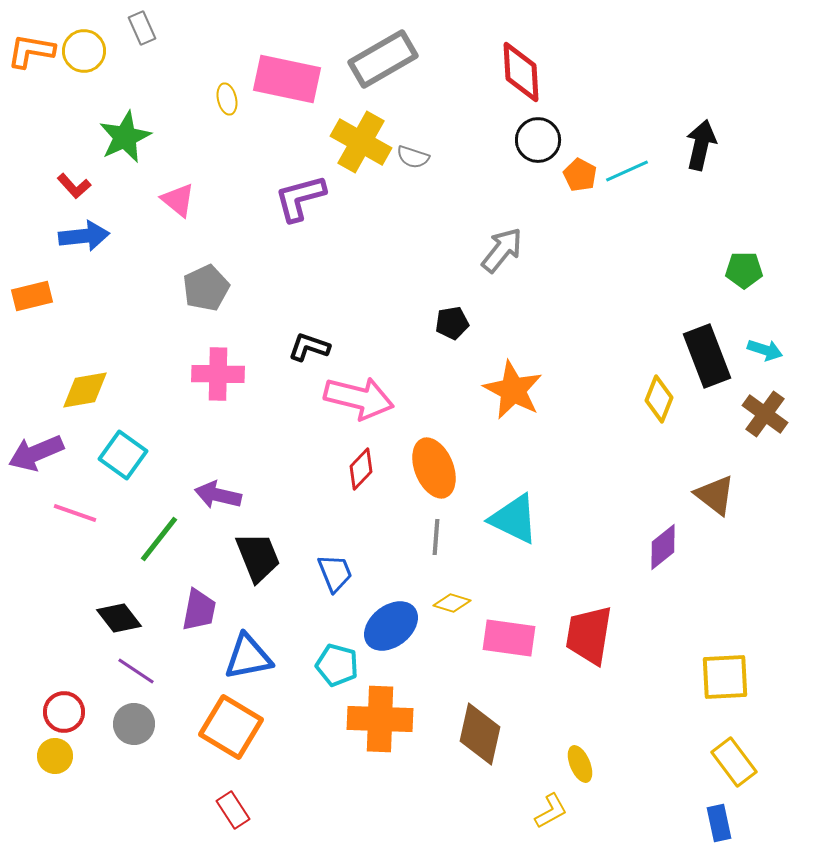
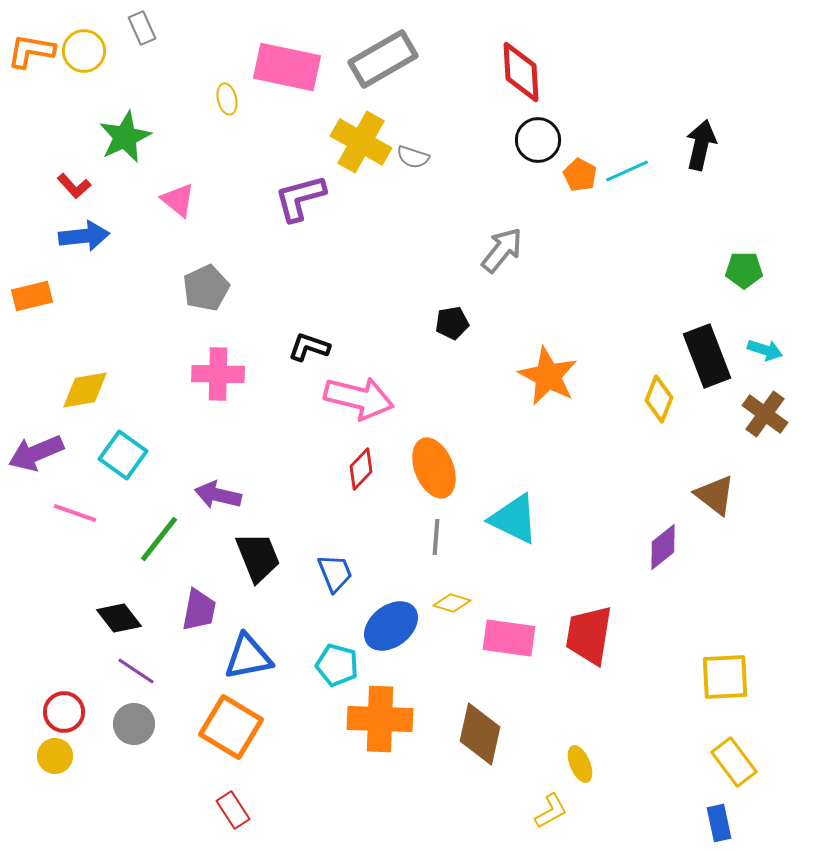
pink rectangle at (287, 79): moved 12 px up
orange star at (513, 390): moved 35 px right, 14 px up
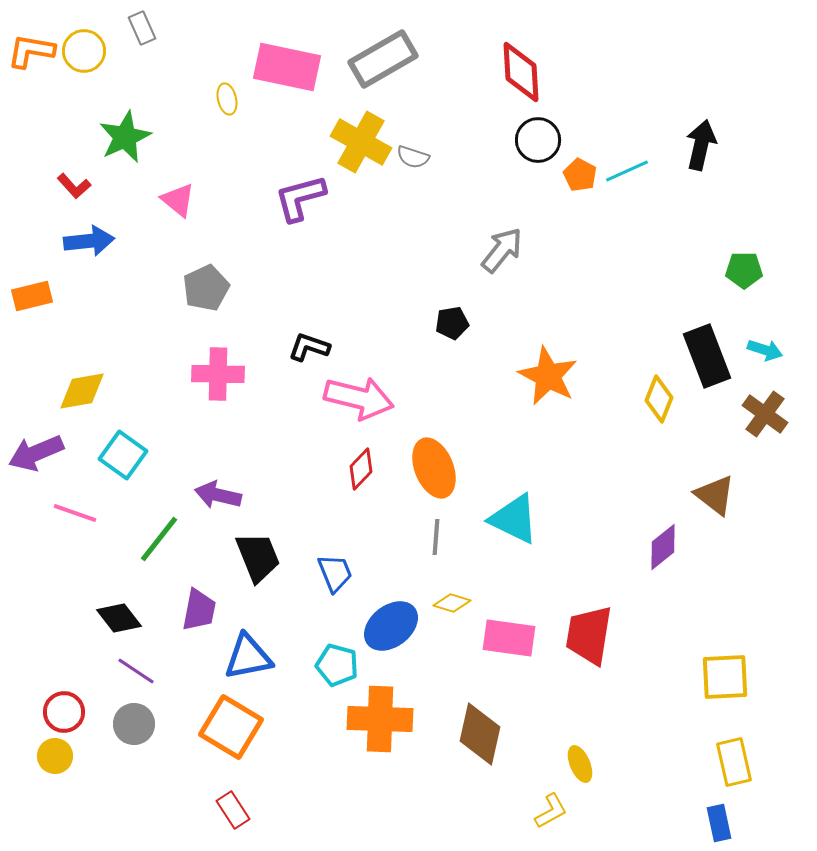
blue arrow at (84, 236): moved 5 px right, 5 px down
yellow diamond at (85, 390): moved 3 px left, 1 px down
yellow rectangle at (734, 762): rotated 24 degrees clockwise
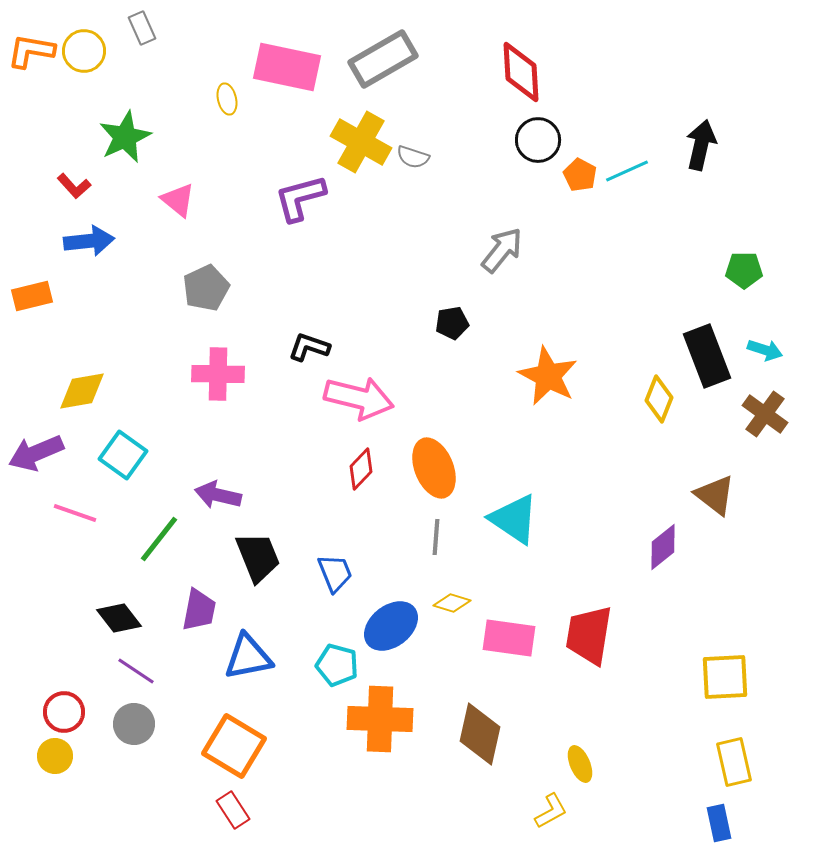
cyan triangle at (514, 519): rotated 8 degrees clockwise
orange square at (231, 727): moved 3 px right, 19 px down
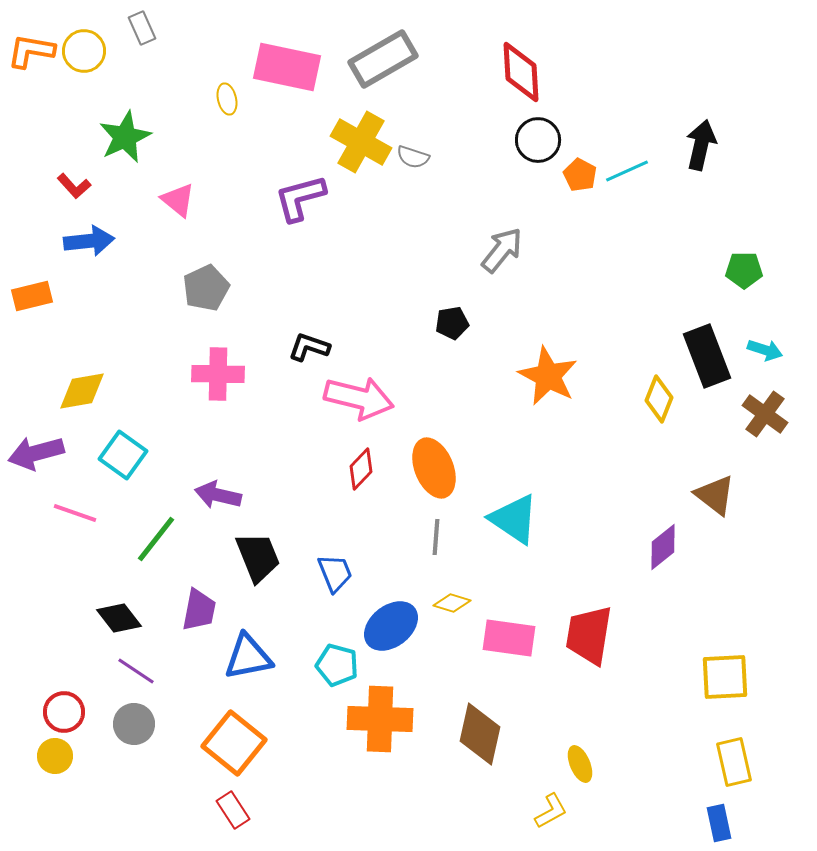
purple arrow at (36, 453): rotated 8 degrees clockwise
green line at (159, 539): moved 3 px left
orange square at (234, 746): moved 3 px up; rotated 8 degrees clockwise
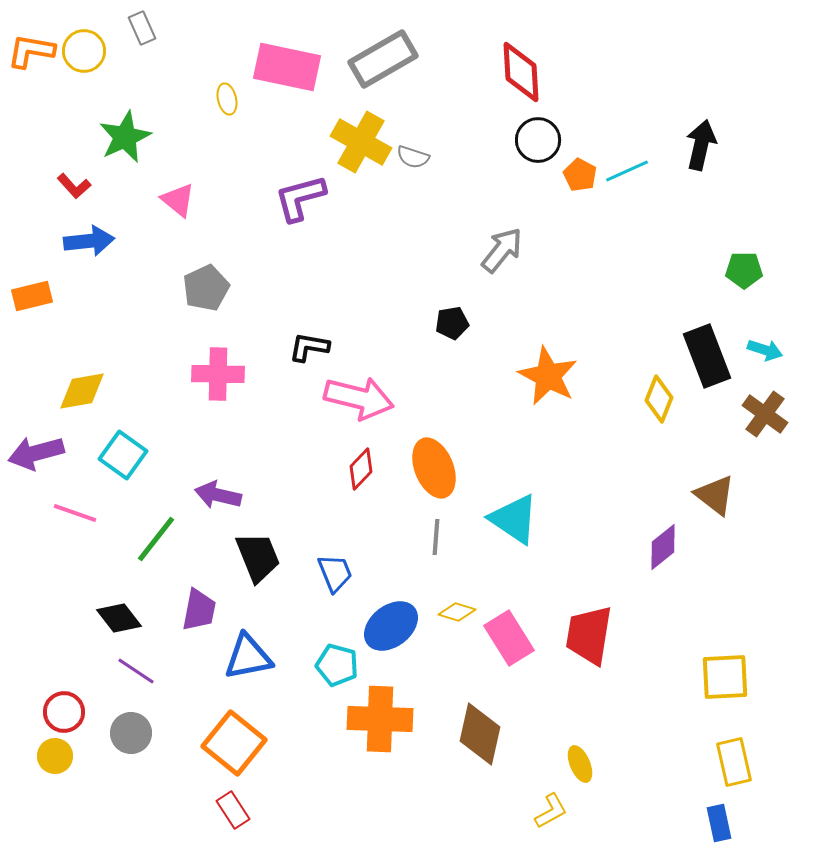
black L-shape at (309, 347): rotated 9 degrees counterclockwise
yellow diamond at (452, 603): moved 5 px right, 9 px down
pink rectangle at (509, 638): rotated 50 degrees clockwise
gray circle at (134, 724): moved 3 px left, 9 px down
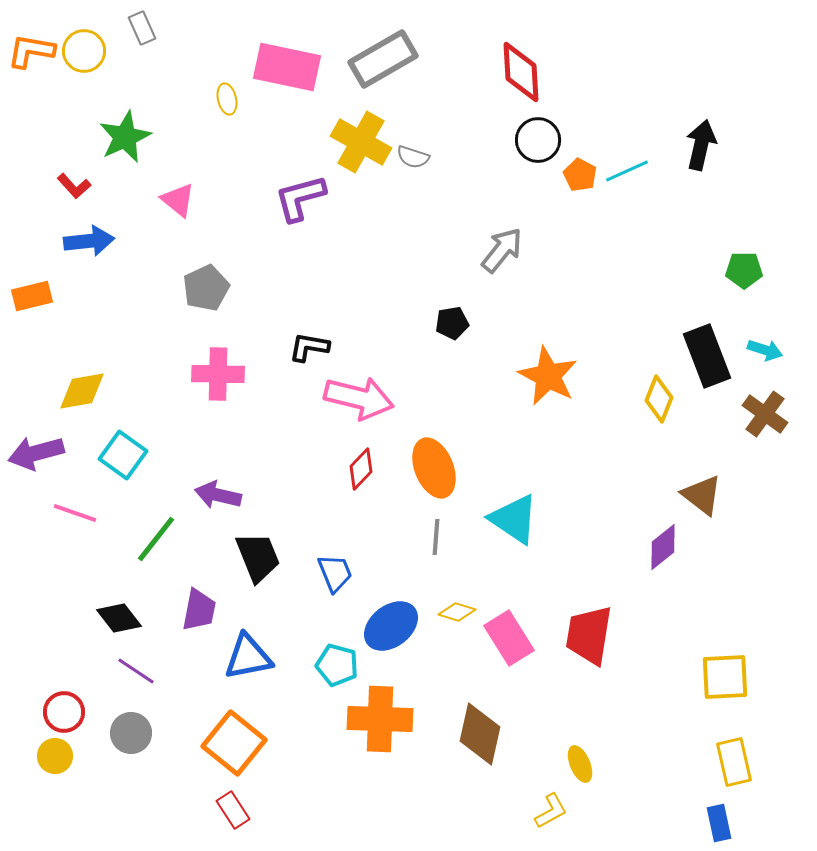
brown triangle at (715, 495): moved 13 px left
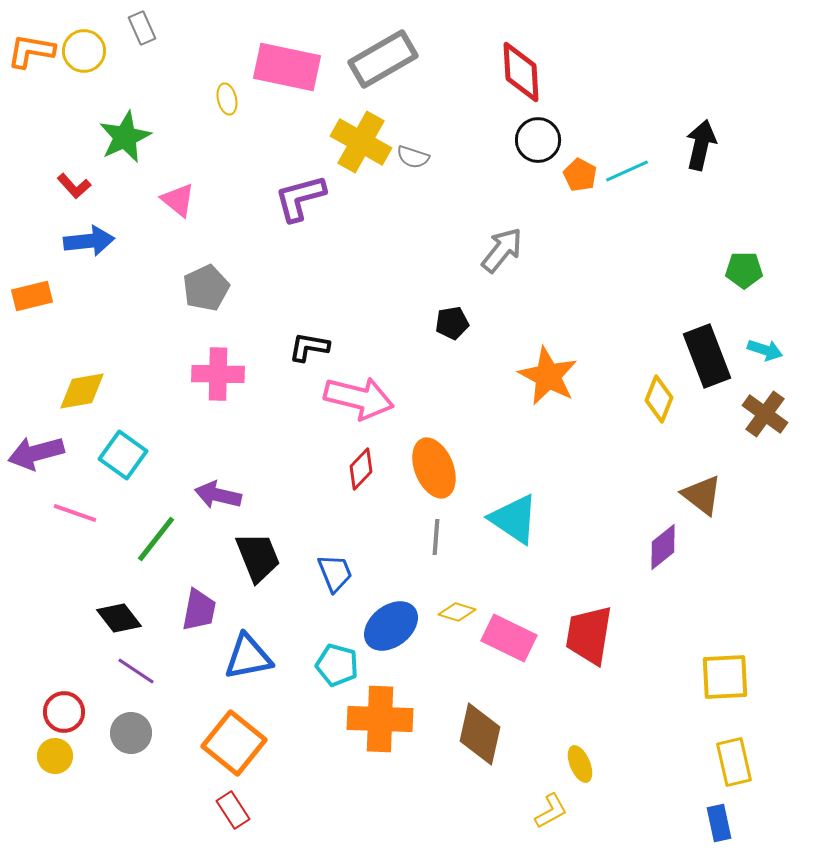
pink rectangle at (509, 638): rotated 32 degrees counterclockwise
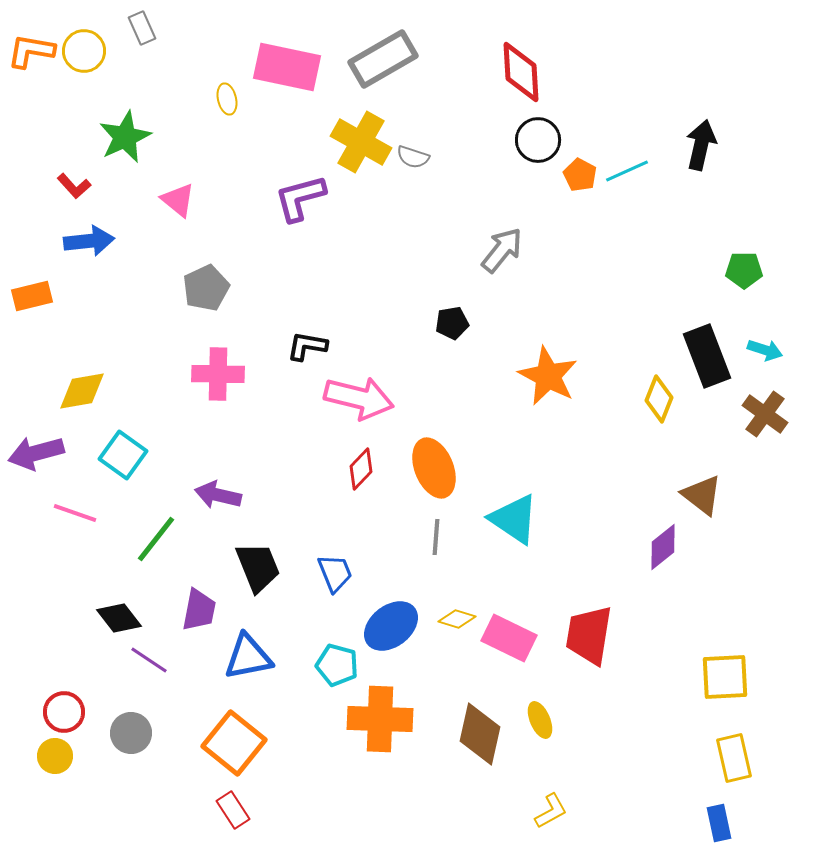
black L-shape at (309, 347): moved 2 px left, 1 px up
black trapezoid at (258, 557): moved 10 px down
yellow diamond at (457, 612): moved 7 px down
purple line at (136, 671): moved 13 px right, 11 px up
yellow rectangle at (734, 762): moved 4 px up
yellow ellipse at (580, 764): moved 40 px left, 44 px up
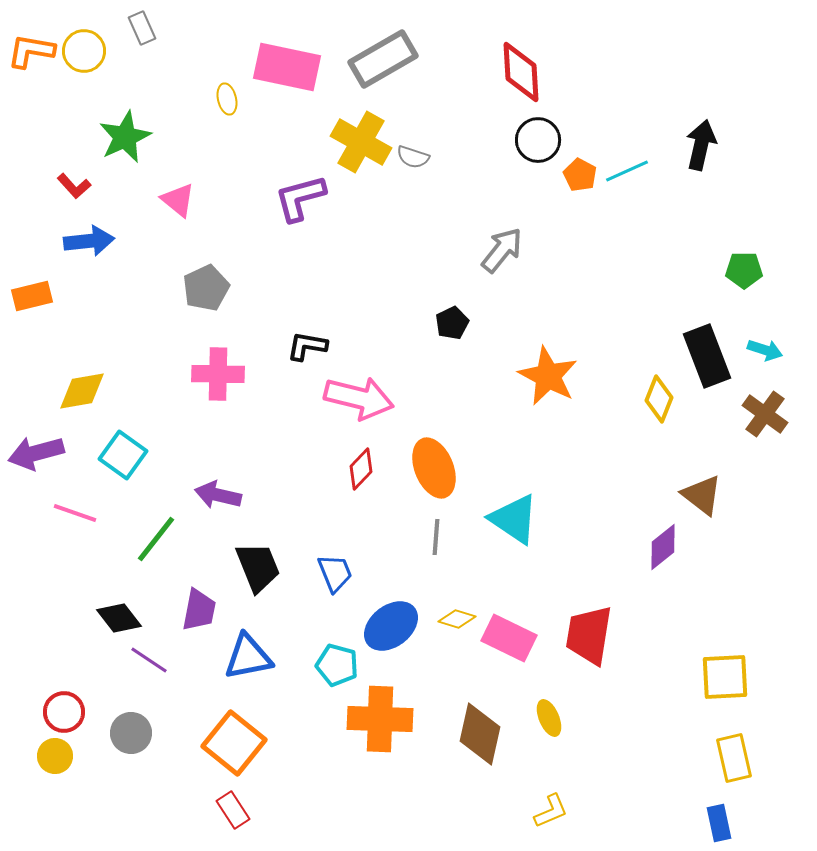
black pentagon at (452, 323): rotated 16 degrees counterclockwise
yellow ellipse at (540, 720): moved 9 px right, 2 px up
yellow L-shape at (551, 811): rotated 6 degrees clockwise
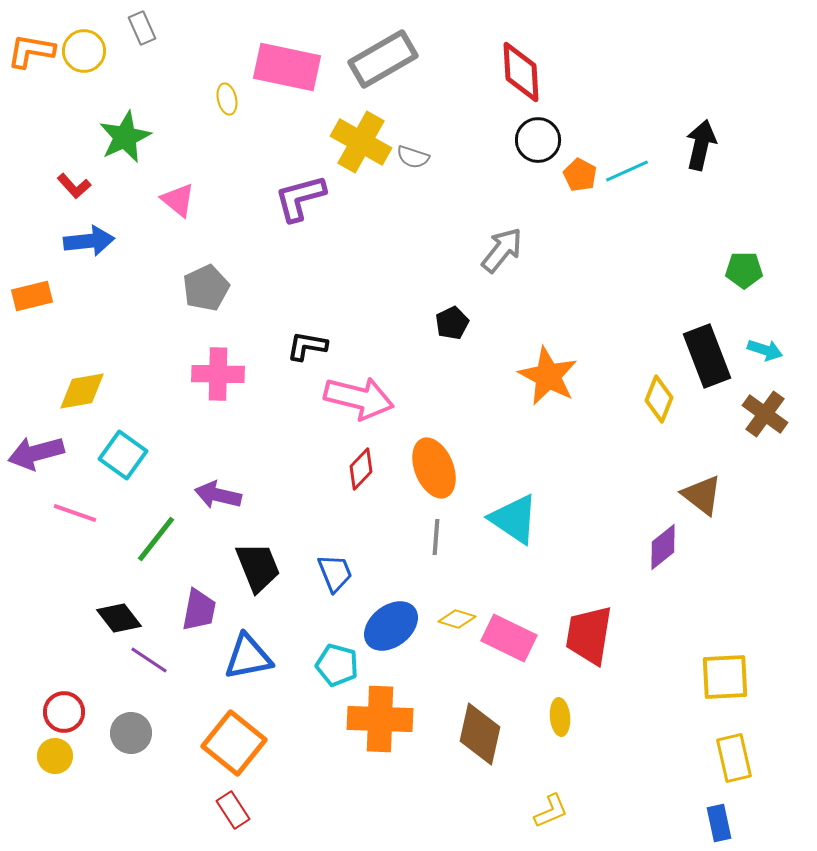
yellow ellipse at (549, 718): moved 11 px right, 1 px up; rotated 18 degrees clockwise
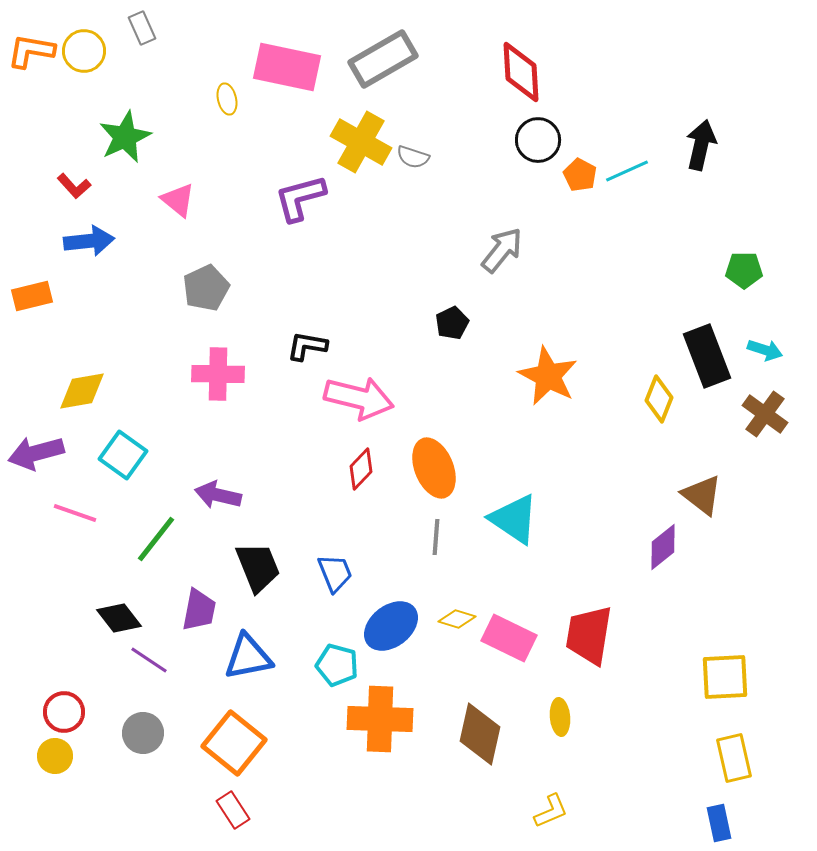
gray circle at (131, 733): moved 12 px right
